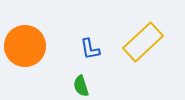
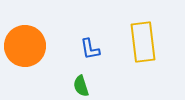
yellow rectangle: rotated 54 degrees counterclockwise
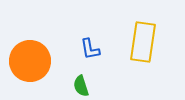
yellow rectangle: rotated 15 degrees clockwise
orange circle: moved 5 px right, 15 px down
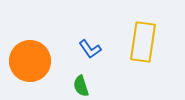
blue L-shape: rotated 25 degrees counterclockwise
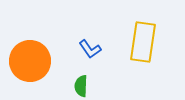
green semicircle: rotated 20 degrees clockwise
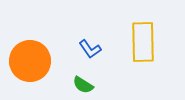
yellow rectangle: rotated 9 degrees counterclockwise
green semicircle: moved 2 px right, 1 px up; rotated 60 degrees counterclockwise
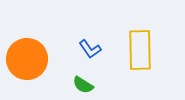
yellow rectangle: moved 3 px left, 8 px down
orange circle: moved 3 px left, 2 px up
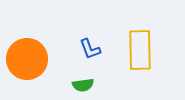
blue L-shape: rotated 15 degrees clockwise
green semicircle: rotated 40 degrees counterclockwise
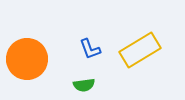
yellow rectangle: rotated 60 degrees clockwise
green semicircle: moved 1 px right
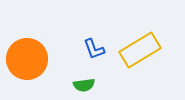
blue L-shape: moved 4 px right
